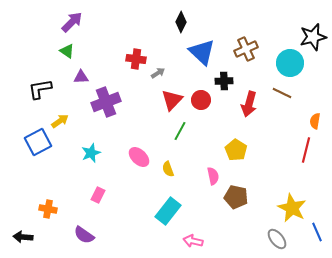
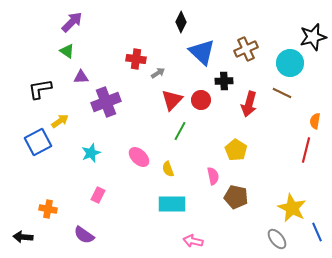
cyan rectangle: moved 4 px right, 7 px up; rotated 52 degrees clockwise
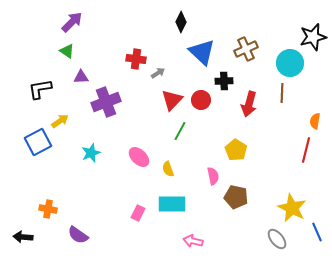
brown line: rotated 66 degrees clockwise
pink rectangle: moved 40 px right, 18 px down
purple semicircle: moved 6 px left
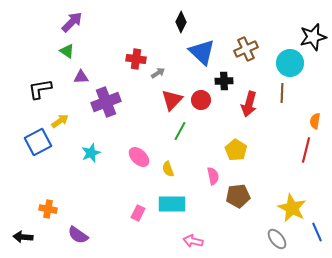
brown pentagon: moved 2 px right, 1 px up; rotated 20 degrees counterclockwise
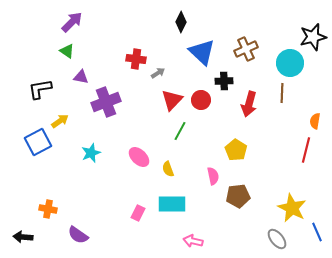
purple triangle: rotated 14 degrees clockwise
